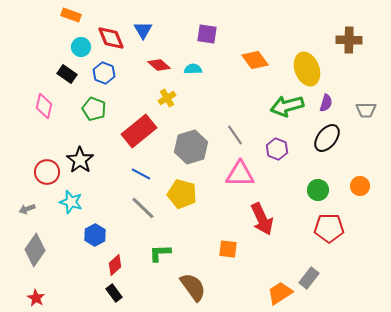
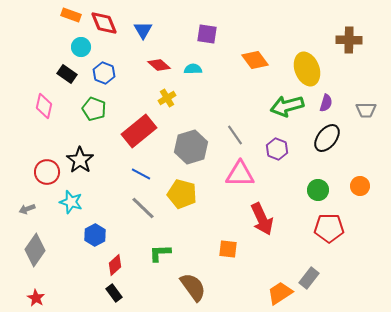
red diamond at (111, 38): moved 7 px left, 15 px up
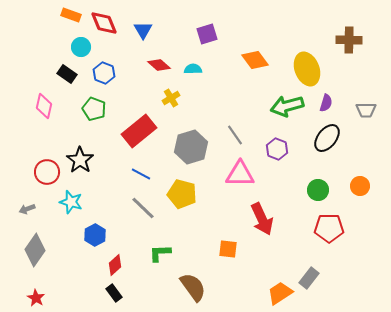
purple square at (207, 34): rotated 25 degrees counterclockwise
yellow cross at (167, 98): moved 4 px right
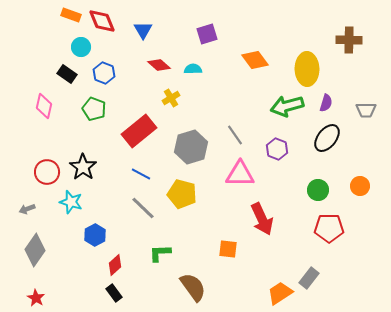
red diamond at (104, 23): moved 2 px left, 2 px up
yellow ellipse at (307, 69): rotated 20 degrees clockwise
black star at (80, 160): moved 3 px right, 7 px down
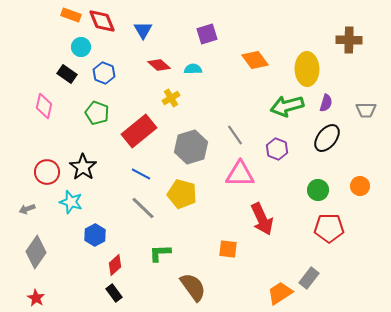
green pentagon at (94, 109): moved 3 px right, 4 px down
gray diamond at (35, 250): moved 1 px right, 2 px down
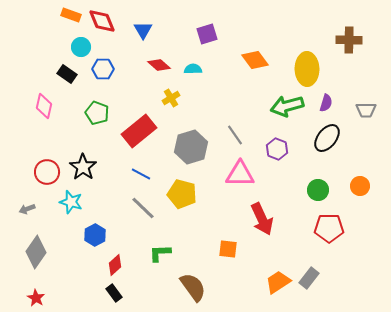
blue hexagon at (104, 73): moved 1 px left, 4 px up; rotated 20 degrees counterclockwise
orange trapezoid at (280, 293): moved 2 px left, 11 px up
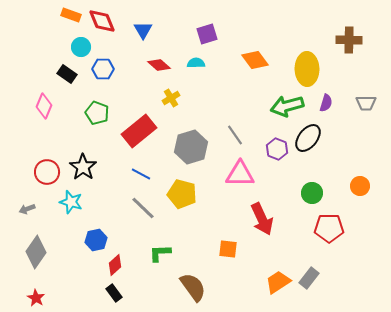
cyan semicircle at (193, 69): moved 3 px right, 6 px up
pink diamond at (44, 106): rotated 10 degrees clockwise
gray trapezoid at (366, 110): moved 7 px up
black ellipse at (327, 138): moved 19 px left
green circle at (318, 190): moved 6 px left, 3 px down
blue hexagon at (95, 235): moved 1 px right, 5 px down; rotated 15 degrees clockwise
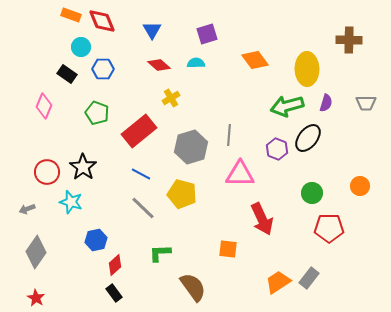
blue triangle at (143, 30): moved 9 px right
gray line at (235, 135): moved 6 px left; rotated 40 degrees clockwise
